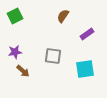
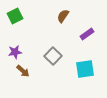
gray square: rotated 36 degrees clockwise
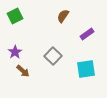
purple star: rotated 24 degrees counterclockwise
cyan square: moved 1 px right
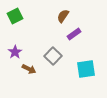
purple rectangle: moved 13 px left
brown arrow: moved 6 px right, 2 px up; rotated 16 degrees counterclockwise
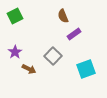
brown semicircle: rotated 56 degrees counterclockwise
cyan square: rotated 12 degrees counterclockwise
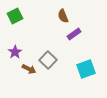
gray square: moved 5 px left, 4 px down
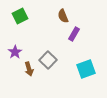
green square: moved 5 px right
purple rectangle: rotated 24 degrees counterclockwise
brown arrow: rotated 48 degrees clockwise
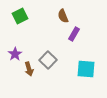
purple star: moved 2 px down
cyan square: rotated 24 degrees clockwise
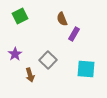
brown semicircle: moved 1 px left, 3 px down
brown arrow: moved 1 px right, 6 px down
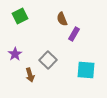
cyan square: moved 1 px down
